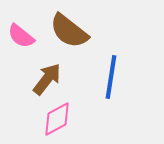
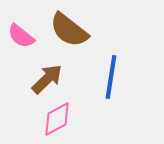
brown semicircle: moved 1 px up
brown arrow: rotated 8 degrees clockwise
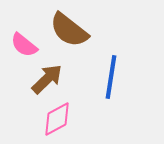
pink semicircle: moved 3 px right, 9 px down
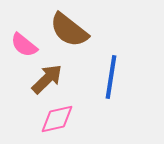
pink diamond: rotated 15 degrees clockwise
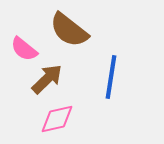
pink semicircle: moved 4 px down
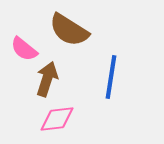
brown semicircle: rotated 6 degrees counterclockwise
brown arrow: rotated 28 degrees counterclockwise
pink diamond: rotated 6 degrees clockwise
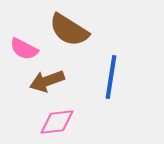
pink semicircle: rotated 12 degrees counterclockwise
brown arrow: moved 2 px down; rotated 128 degrees counterclockwise
pink diamond: moved 3 px down
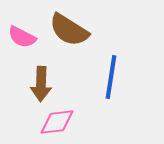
pink semicircle: moved 2 px left, 12 px up
brown arrow: moved 6 px left, 3 px down; rotated 68 degrees counterclockwise
